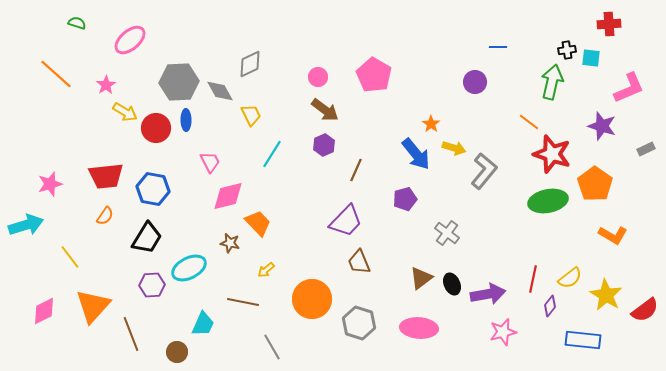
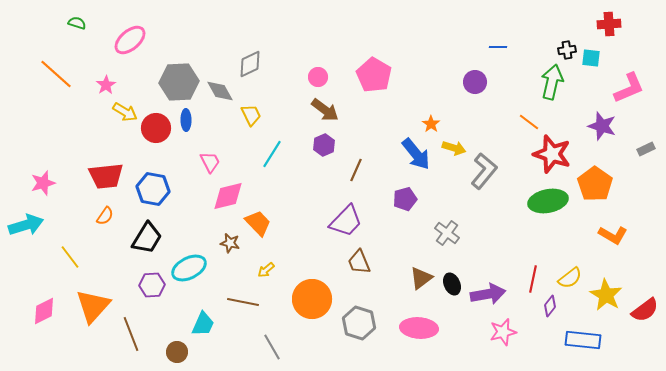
pink star at (50, 184): moved 7 px left, 1 px up
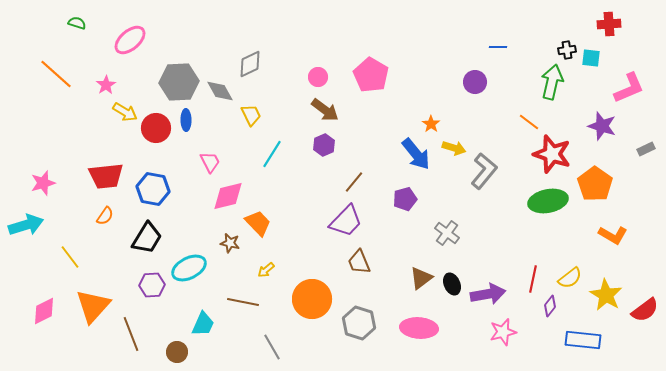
pink pentagon at (374, 75): moved 3 px left
brown line at (356, 170): moved 2 px left, 12 px down; rotated 15 degrees clockwise
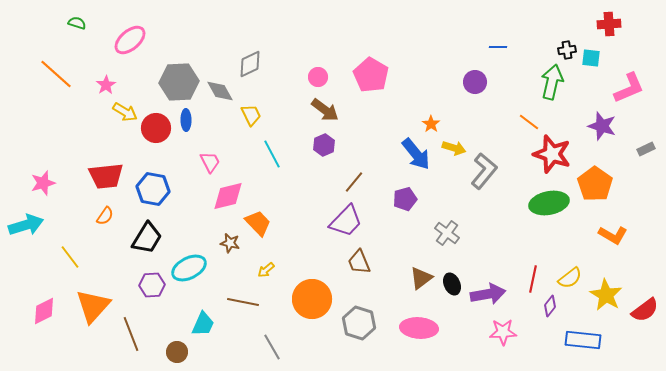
cyan line at (272, 154): rotated 60 degrees counterclockwise
green ellipse at (548, 201): moved 1 px right, 2 px down
pink star at (503, 332): rotated 12 degrees clockwise
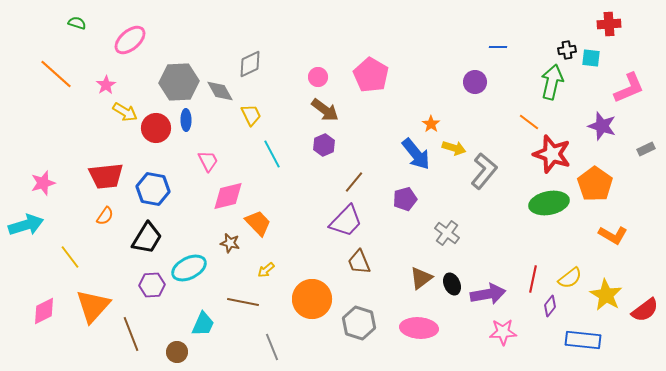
pink trapezoid at (210, 162): moved 2 px left, 1 px up
gray line at (272, 347): rotated 8 degrees clockwise
